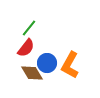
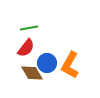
green line: rotated 42 degrees clockwise
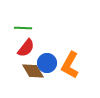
green line: moved 6 px left; rotated 12 degrees clockwise
brown diamond: moved 1 px right, 2 px up
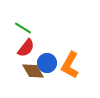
green line: rotated 30 degrees clockwise
